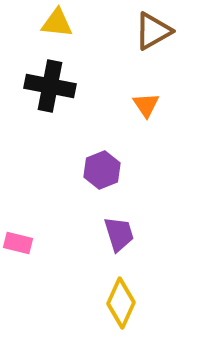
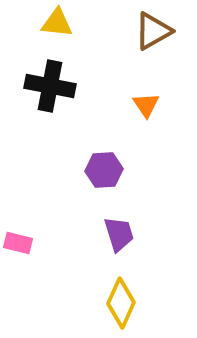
purple hexagon: moved 2 px right; rotated 18 degrees clockwise
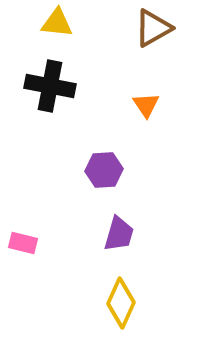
brown triangle: moved 3 px up
purple trapezoid: rotated 33 degrees clockwise
pink rectangle: moved 5 px right
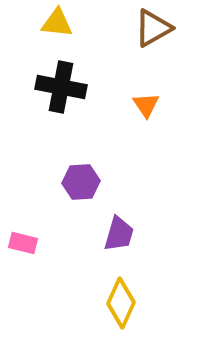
black cross: moved 11 px right, 1 px down
purple hexagon: moved 23 px left, 12 px down
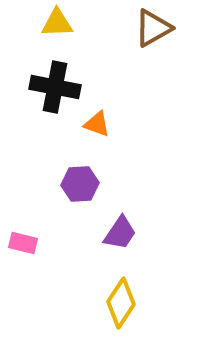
yellow triangle: rotated 8 degrees counterclockwise
black cross: moved 6 px left
orange triangle: moved 49 px left, 19 px down; rotated 36 degrees counterclockwise
purple hexagon: moved 1 px left, 2 px down
purple trapezoid: moved 1 px right, 1 px up; rotated 18 degrees clockwise
yellow diamond: rotated 9 degrees clockwise
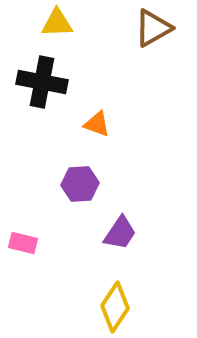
black cross: moved 13 px left, 5 px up
yellow diamond: moved 6 px left, 4 px down
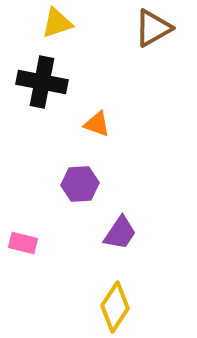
yellow triangle: rotated 16 degrees counterclockwise
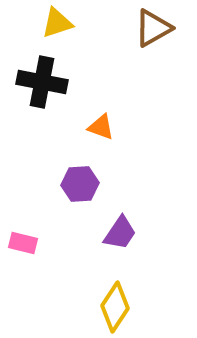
orange triangle: moved 4 px right, 3 px down
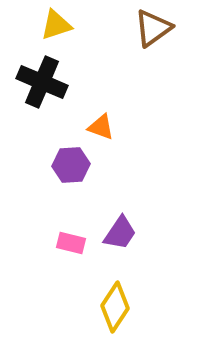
yellow triangle: moved 1 px left, 2 px down
brown triangle: rotated 6 degrees counterclockwise
black cross: rotated 12 degrees clockwise
purple hexagon: moved 9 px left, 19 px up
pink rectangle: moved 48 px right
